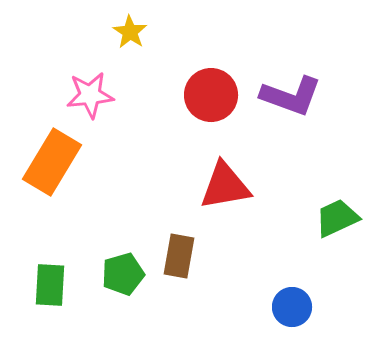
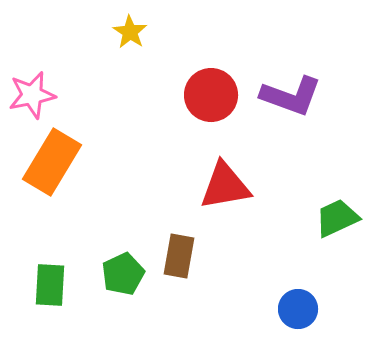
pink star: moved 58 px left; rotated 6 degrees counterclockwise
green pentagon: rotated 9 degrees counterclockwise
blue circle: moved 6 px right, 2 px down
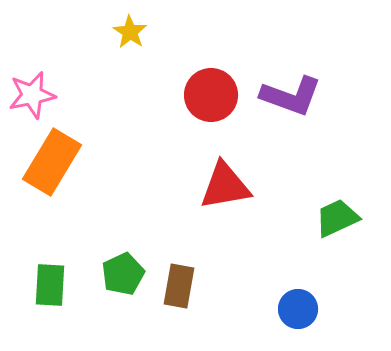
brown rectangle: moved 30 px down
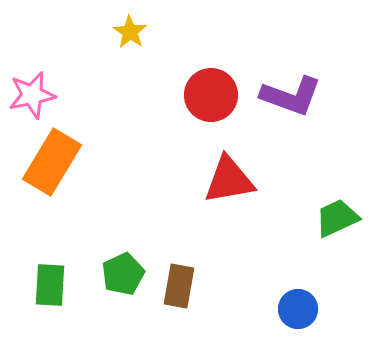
red triangle: moved 4 px right, 6 px up
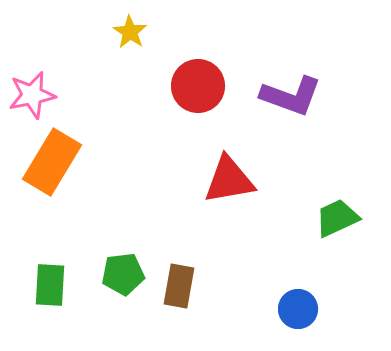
red circle: moved 13 px left, 9 px up
green pentagon: rotated 18 degrees clockwise
